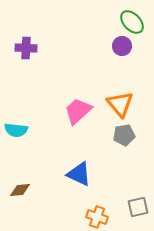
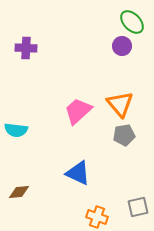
blue triangle: moved 1 px left, 1 px up
brown diamond: moved 1 px left, 2 px down
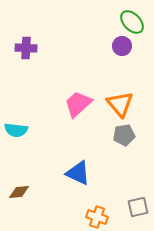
pink trapezoid: moved 7 px up
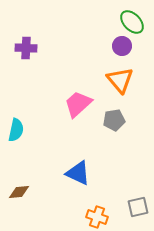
orange triangle: moved 24 px up
cyan semicircle: rotated 85 degrees counterclockwise
gray pentagon: moved 10 px left, 15 px up
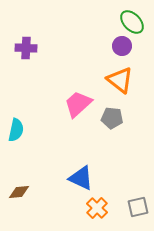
orange triangle: rotated 12 degrees counterclockwise
gray pentagon: moved 2 px left, 2 px up; rotated 15 degrees clockwise
blue triangle: moved 3 px right, 5 px down
orange cross: moved 9 px up; rotated 25 degrees clockwise
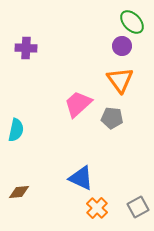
orange triangle: rotated 16 degrees clockwise
gray square: rotated 15 degrees counterclockwise
